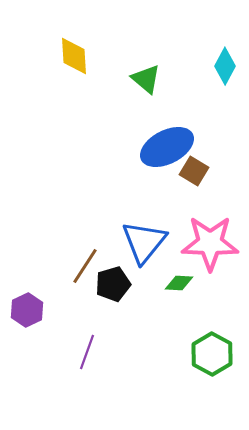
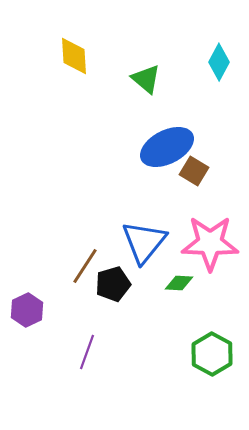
cyan diamond: moved 6 px left, 4 px up
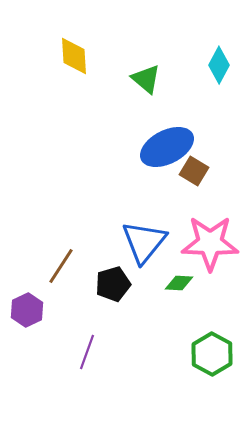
cyan diamond: moved 3 px down
brown line: moved 24 px left
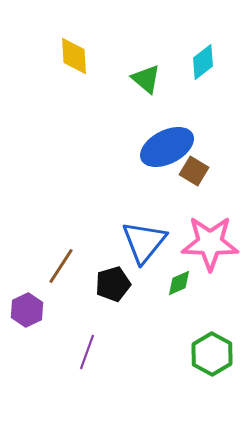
cyan diamond: moved 16 px left, 3 px up; rotated 24 degrees clockwise
green diamond: rotated 28 degrees counterclockwise
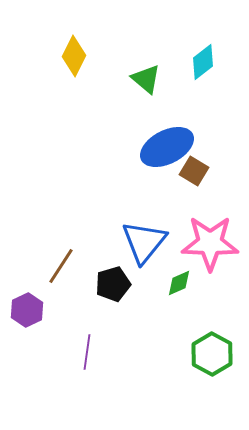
yellow diamond: rotated 30 degrees clockwise
purple line: rotated 12 degrees counterclockwise
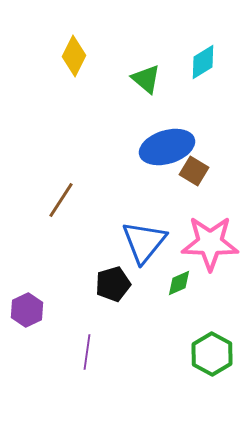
cyan diamond: rotated 6 degrees clockwise
blue ellipse: rotated 10 degrees clockwise
brown line: moved 66 px up
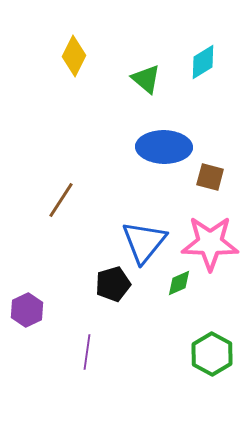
blue ellipse: moved 3 px left; rotated 18 degrees clockwise
brown square: moved 16 px right, 6 px down; rotated 16 degrees counterclockwise
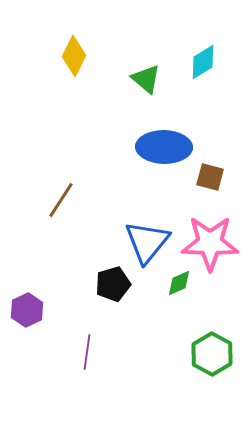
blue triangle: moved 3 px right
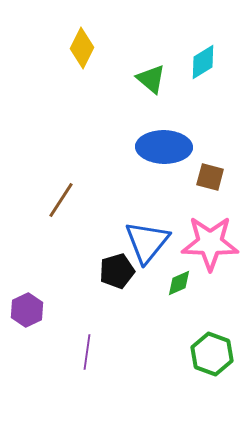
yellow diamond: moved 8 px right, 8 px up
green triangle: moved 5 px right
black pentagon: moved 4 px right, 13 px up
green hexagon: rotated 9 degrees counterclockwise
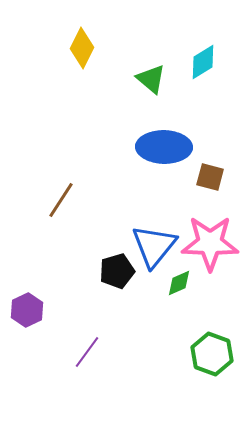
blue triangle: moved 7 px right, 4 px down
purple line: rotated 28 degrees clockwise
